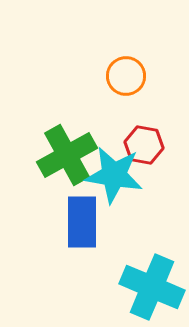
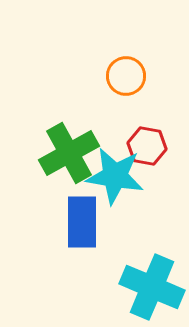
red hexagon: moved 3 px right, 1 px down
green cross: moved 2 px right, 2 px up
cyan star: moved 1 px right, 1 px down
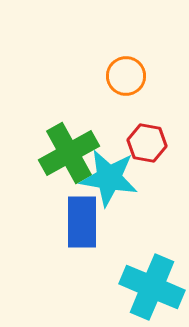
red hexagon: moved 3 px up
cyan star: moved 6 px left, 2 px down
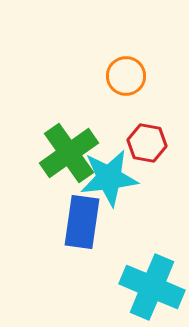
green cross: rotated 6 degrees counterclockwise
cyan star: rotated 16 degrees counterclockwise
blue rectangle: rotated 8 degrees clockwise
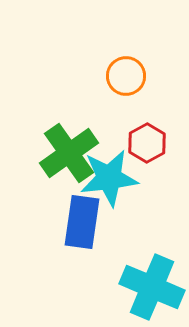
red hexagon: rotated 21 degrees clockwise
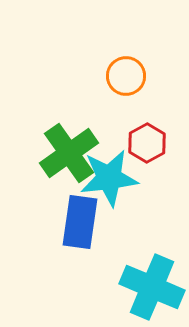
blue rectangle: moved 2 px left
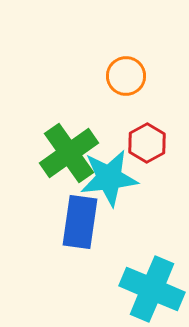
cyan cross: moved 2 px down
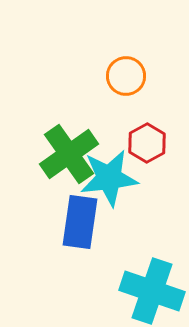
green cross: moved 1 px down
cyan cross: moved 2 px down; rotated 4 degrees counterclockwise
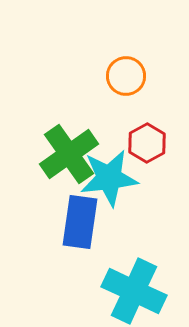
cyan cross: moved 18 px left; rotated 6 degrees clockwise
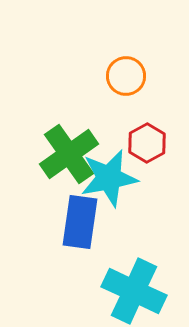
cyan star: rotated 4 degrees counterclockwise
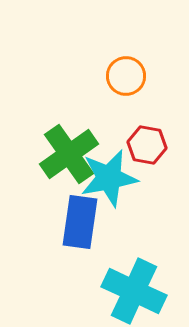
red hexagon: moved 2 px down; rotated 21 degrees counterclockwise
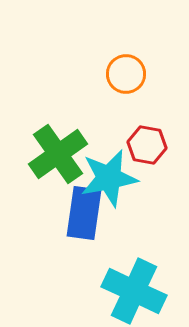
orange circle: moved 2 px up
green cross: moved 11 px left
blue rectangle: moved 4 px right, 9 px up
